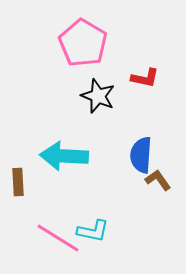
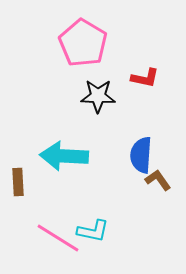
black star: rotated 20 degrees counterclockwise
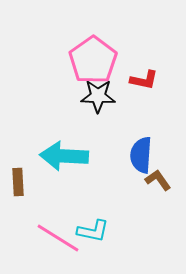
pink pentagon: moved 10 px right, 17 px down; rotated 6 degrees clockwise
red L-shape: moved 1 px left, 2 px down
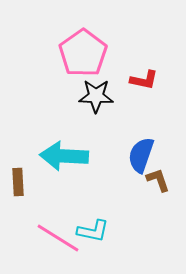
pink pentagon: moved 10 px left, 7 px up
black star: moved 2 px left
blue semicircle: rotated 15 degrees clockwise
brown L-shape: rotated 16 degrees clockwise
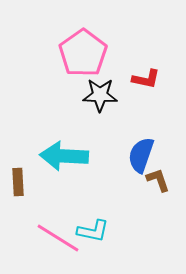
red L-shape: moved 2 px right, 1 px up
black star: moved 4 px right, 1 px up
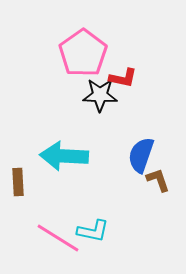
red L-shape: moved 23 px left, 1 px up
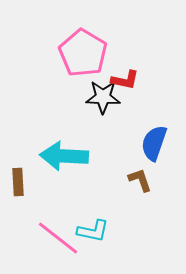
pink pentagon: rotated 6 degrees counterclockwise
red L-shape: moved 2 px right, 2 px down
black star: moved 3 px right, 2 px down
blue semicircle: moved 13 px right, 12 px up
brown L-shape: moved 18 px left
pink line: rotated 6 degrees clockwise
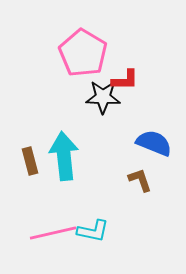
red L-shape: rotated 12 degrees counterclockwise
blue semicircle: rotated 93 degrees clockwise
cyan arrow: rotated 81 degrees clockwise
brown rectangle: moved 12 px right, 21 px up; rotated 12 degrees counterclockwise
pink line: moved 5 px left, 5 px up; rotated 51 degrees counterclockwise
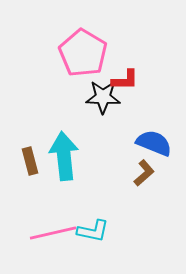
brown L-shape: moved 4 px right, 7 px up; rotated 68 degrees clockwise
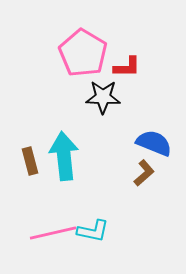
red L-shape: moved 2 px right, 13 px up
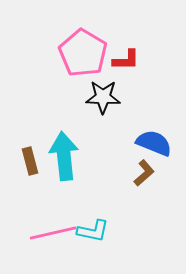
red L-shape: moved 1 px left, 7 px up
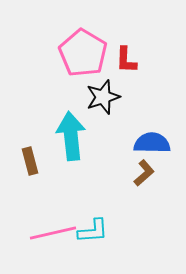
red L-shape: rotated 92 degrees clockwise
black star: rotated 20 degrees counterclockwise
blue semicircle: moved 2 px left; rotated 21 degrees counterclockwise
cyan arrow: moved 7 px right, 20 px up
cyan L-shape: rotated 16 degrees counterclockwise
